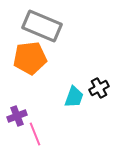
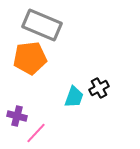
gray rectangle: moved 1 px up
purple cross: rotated 36 degrees clockwise
pink line: moved 1 px right, 1 px up; rotated 65 degrees clockwise
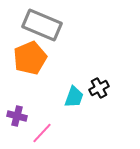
orange pentagon: rotated 16 degrees counterclockwise
pink line: moved 6 px right
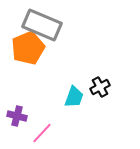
orange pentagon: moved 2 px left, 10 px up
black cross: moved 1 px right, 1 px up
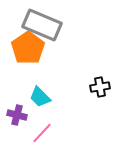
orange pentagon: rotated 12 degrees counterclockwise
black cross: rotated 18 degrees clockwise
cyan trapezoid: moved 34 px left; rotated 115 degrees clockwise
purple cross: moved 1 px up
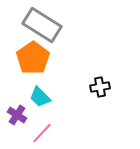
gray rectangle: rotated 9 degrees clockwise
orange pentagon: moved 5 px right, 10 px down
purple cross: rotated 18 degrees clockwise
